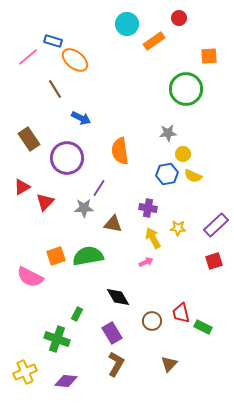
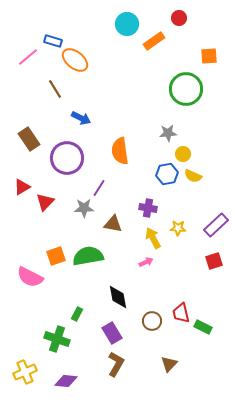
black diamond at (118, 297): rotated 20 degrees clockwise
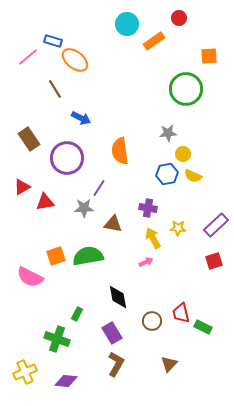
red triangle at (45, 202): rotated 36 degrees clockwise
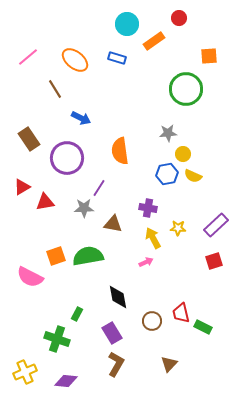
blue rectangle at (53, 41): moved 64 px right, 17 px down
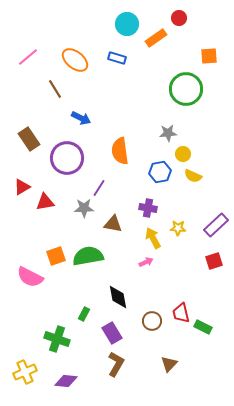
orange rectangle at (154, 41): moved 2 px right, 3 px up
blue hexagon at (167, 174): moved 7 px left, 2 px up
green rectangle at (77, 314): moved 7 px right
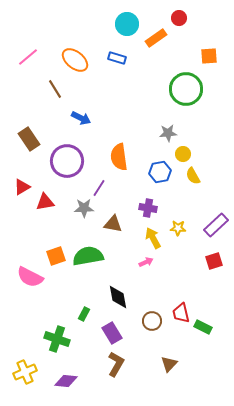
orange semicircle at (120, 151): moved 1 px left, 6 px down
purple circle at (67, 158): moved 3 px down
yellow semicircle at (193, 176): rotated 36 degrees clockwise
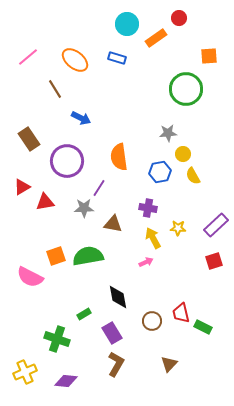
green rectangle at (84, 314): rotated 32 degrees clockwise
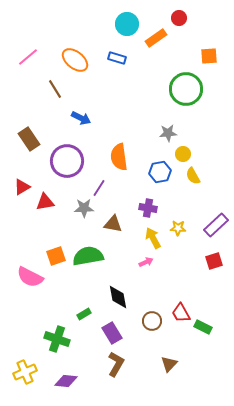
red trapezoid at (181, 313): rotated 15 degrees counterclockwise
